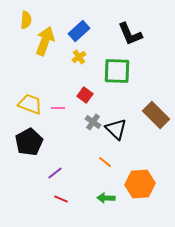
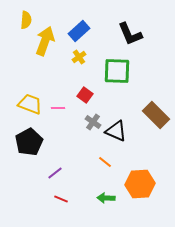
black triangle: moved 2 px down; rotated 20 degrees counterclockwise
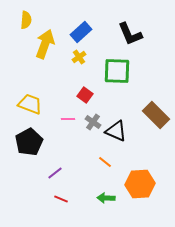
blue rectangle: moved 2 px right, 1 px down
yellow arrow: moved 3 px down
pink line: moved 10 px right, 11 px down
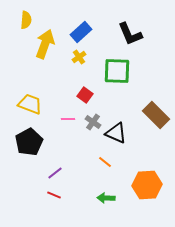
black triangle: moved 2 px down
orange hexagon: moved 7 px right, 1 px down
red line: moved 7 px left, 4 px up
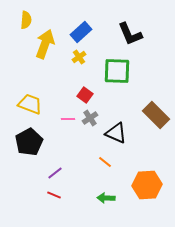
gray cross: moved 3 px left, 4 px up; rotated 21 degrees clockwise
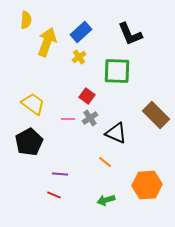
yellow arrow: moved 2 px right, 2 px up
red square: moved 2 px right, 1 px down
yellow trapezoid: moved 3 px right; rotated 15 degrees clockwise
purple line: moved 5 px right, 1 px down; rotated 42 degrees clockwise
green arrow: moved 2 px down; rotated 18 degrees counterclockwise
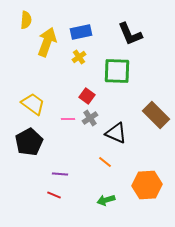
blue rectangle: rotated 30 degrees clockwise
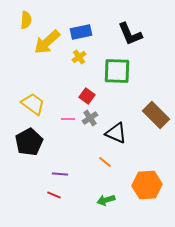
yellow arrow: rotated 152 degrees counterclockwise
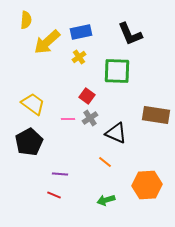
brown rectangle: rotated 36 degrees counterclockwise
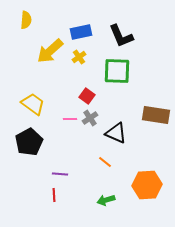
black L-shape: moved 9 px left, 2 px down
yellow arrow: moved 3 px right, 9 px down
pink line: moved 2 px right
red line: rotated 64 degrees clockwise
